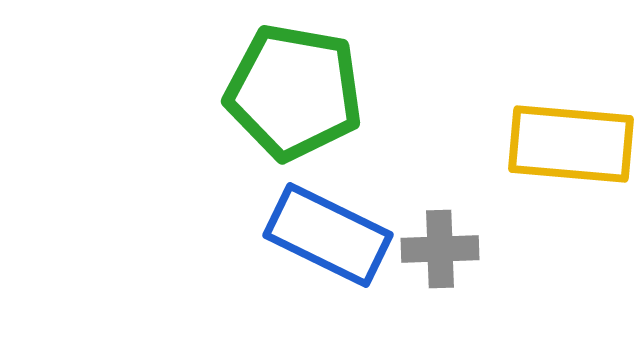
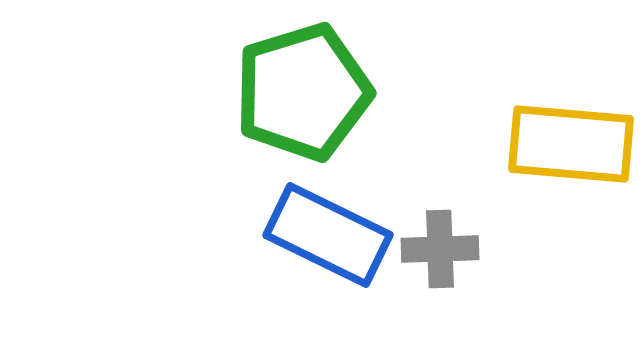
green pentagon: moved 9 px right; rotated 27 degrees counterclockwise
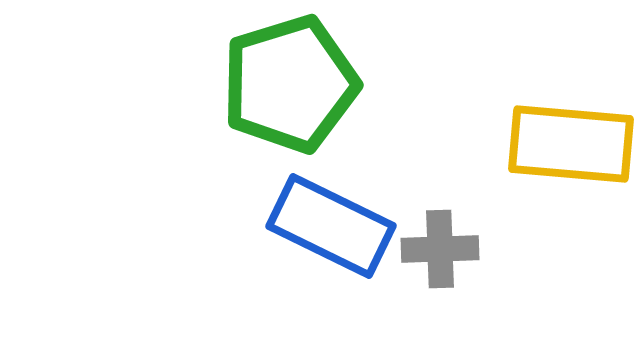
green pentagon: moved 13 px left, 8 px up
blue rectangle: moved 3 px right, 9 px up
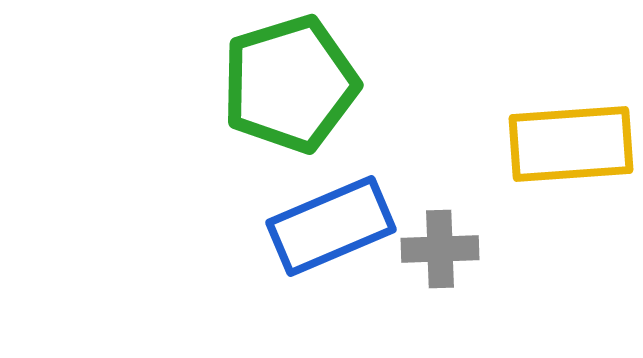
yellow rectangle: rotated 9 degrees counterclockwise
blue rectangle: rotated 49 degrees counterclockwise
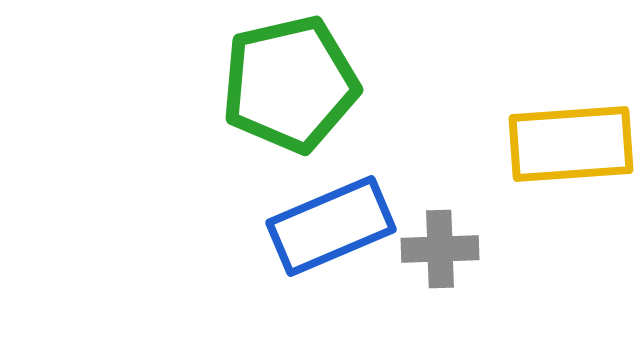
green pentagon: rotated 4 degrees clockwise
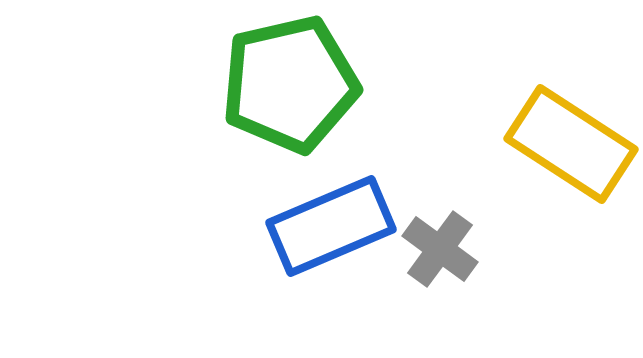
yellow rectangle: rotated 37 degrees clockwise
gray cross: rotated 38 degrees clockwise
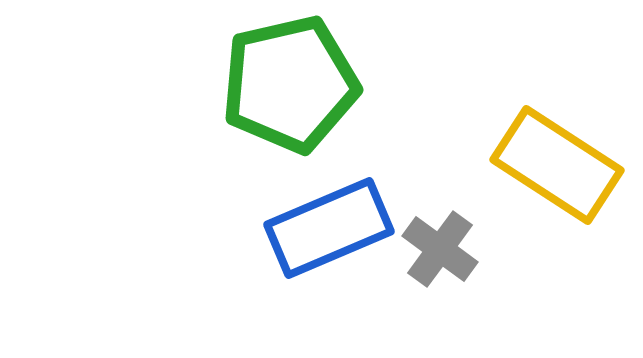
yellow rectangle: moved 14 px left, 21 px down
blue rectangle: moved 2 px left, 2 px down
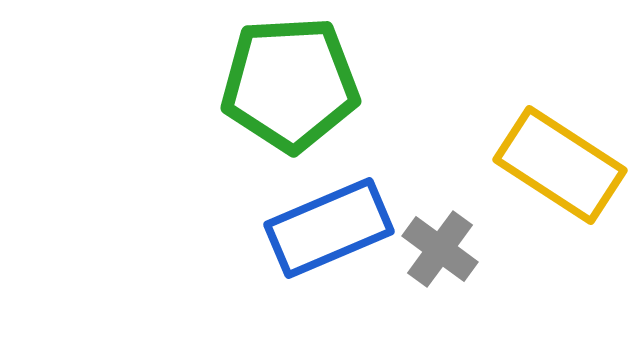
green pentagon: rotated 10 degrees clockwise
yellow rectangle: moved 3 px right
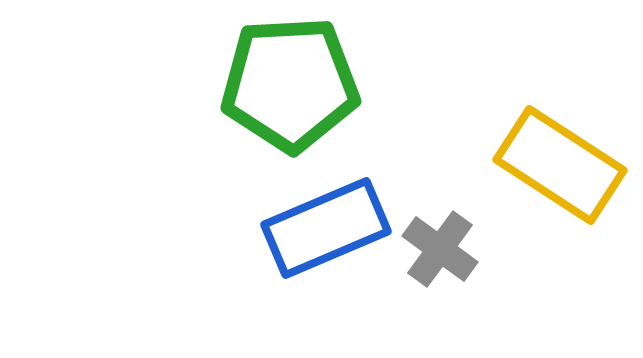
blue rectangle: moved 3 px left
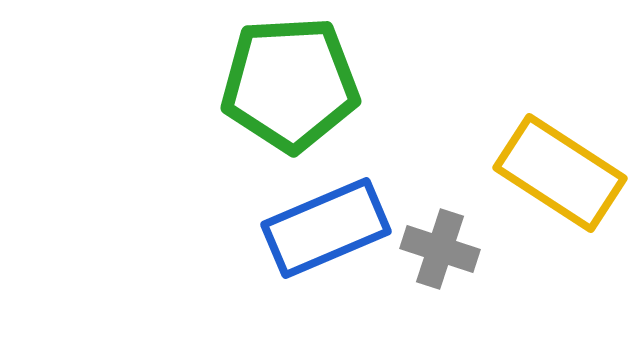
yellow rectangle: moved 8 px down
gray cross: rotated 18 degrees counterclockwise
